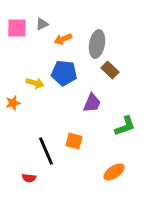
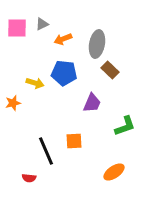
orange square: rotated 18 degrees counterclockwise
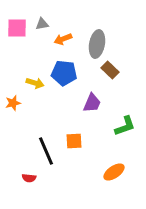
gray triangle: rotated 16 degrees clockwise
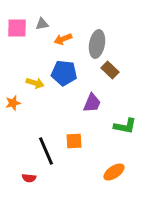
green L-shape: rotated 30 degrees clockwise
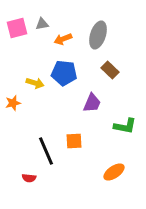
pink square: rotated 15 degrees counterclockwise
gray ellipse: moved 1 px right, 9 px up; rotated 8 degrees clockwise
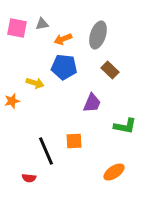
pink square: rotated 25 degrees clockwise
blue pentagon: moved 6 px up
orange star: moved 1 px left, 2 px up
